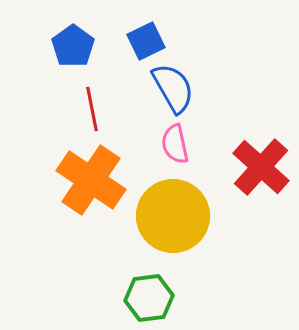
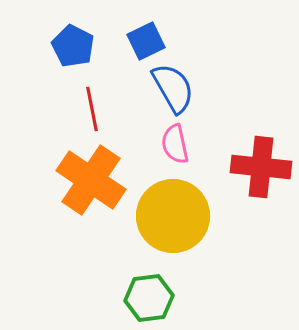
blue pentagon: rotated 9 degrees counterclockwise
red cross: rotated 36 degrees counterclockwise
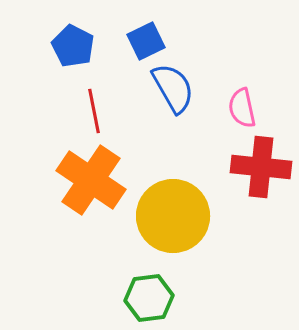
red line: moved 2 px right, 2 px down
pink semicircle: moved 67 px right, 36 px up
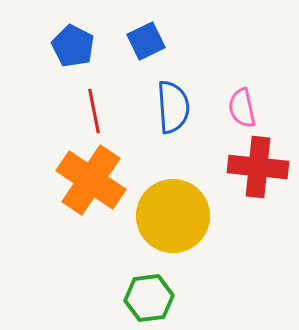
blue semicircle: moved 19 px down; rotated 26 degrees clockwise
red cross: moved 3 px left
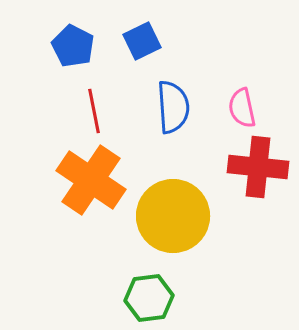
blue square: moved 4 px left
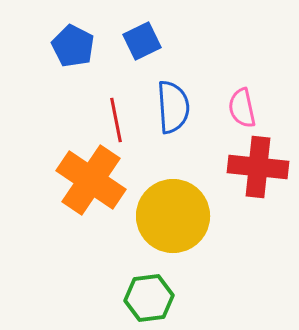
red line: moved 22 px right, 9 px down
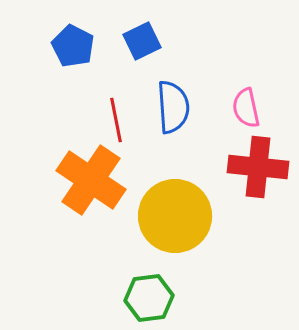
pink semicircle: moved 4 px right
yellow circle: moved 2 px right
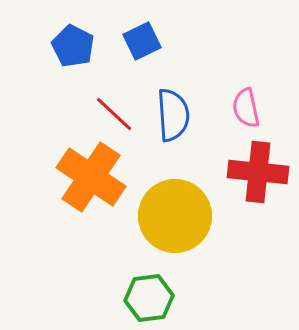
blue semicircle: moved 8 px down
red line: moved 2 px left, 6 px up; rotated 36 degrees counterclockwise
red cross: moved 5 px down
orange cross: moved 3 px up
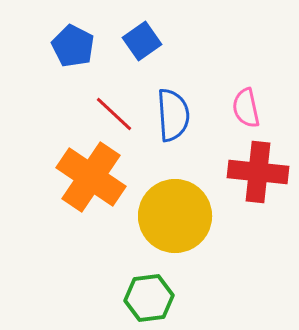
blue square: rotated 9 degrees counterclockwise
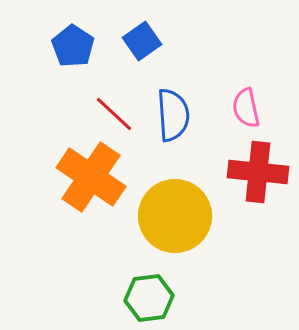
blue pentagon: rotated 6 degrees clockwise
